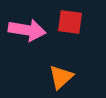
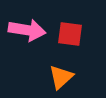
red square: moved 12 px down
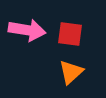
orange triangle: moved 10 px right, 5 px up
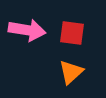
red square: moved 2 px right, 1 px up
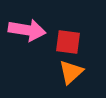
red square: moved 4 px left, 9 px down
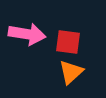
pink arrow: moved 4 px down
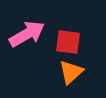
pink arrow: rotated 39 degrees counterclockwise
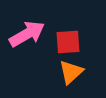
red square: rotated 12 degrees counterclockwise
